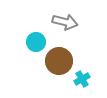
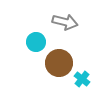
brown circle: moved 2 px down
cyan cross: rotated 21 degrees counterclockwise
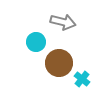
gray arrow: moved 2 px left
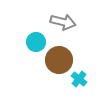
brown circle: moved 3 px up
cyan cross: moved 3 px left
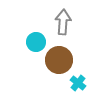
gray arrow: rotated 100 degrees counterclockwise
cyan cross: moved 1 px left, 4 px down
